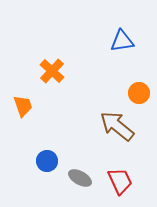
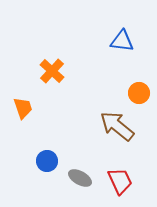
blue triangle: rotated 15 degrees clockwise
orange trapezoid: moved 2 px down
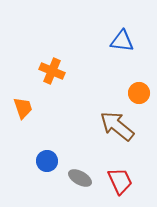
orange cross: rotated 20 degrees counterclockwise
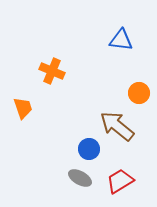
blue triangle: moved 1 px left, 1 px up
blue circle: moved 42 px right, 12 px up
red trapezoid: rotated 96 degrees counterclockwise
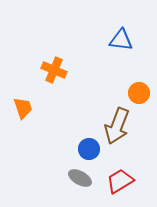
orange cross: moved 2 px right, 1 px up
brown arrow: rotated 108 degrees counterclockwise
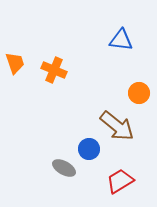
orange trapezoid: moved 8 px left, 45 px up
brown arrow: rotated 72 degrees counterclockwise
gray ellipse: moved 16 px left, 10 px up
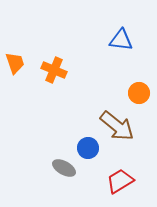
blue circle: moved 1 px left, 1 px up
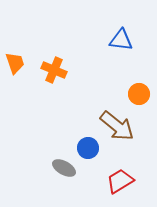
orange circle: moved 1 px down
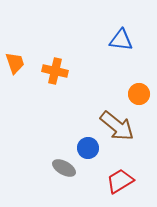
orange cross: moved 1 px right, 1 px down; rotated 10 degrees counterclockwise
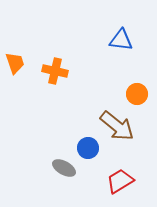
orange circle: moved 2 px left
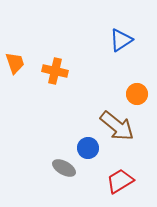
blue triangle: rotated 40 degrees counterclockwise
